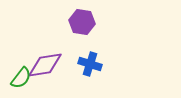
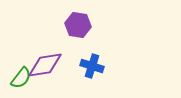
purple hexagon: moved 4 px left, 3 px down
blue cross: moved 2 px right, 2 px down
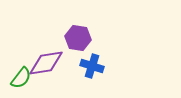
purple hexagon: moved 13 px down
purple diamond: moved 1 px right, 2 px up
